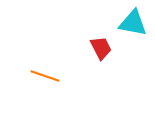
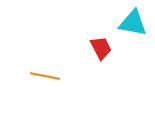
orange line: rotated 8 degrees counterclockwise
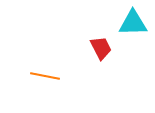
cyan triangle: rotated 12 degrees counterclockwise
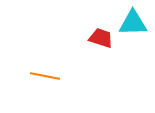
red trapezoid: moved 10 px up; rotated 45 degrees counterclockwise
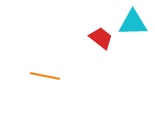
red trapezoid: rotated 20 degrees clockwise
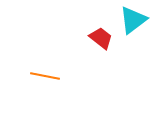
cyan triangle: moved 3 px up; rotated 36 degrees counterclockwise
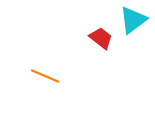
orange line: rotated 12 degrees clockwise
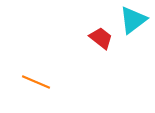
orange line: moved 9 px left, 6 px down
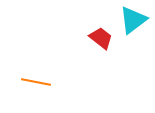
orange line: rotated 12 degrees counterclockwise
